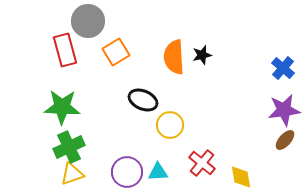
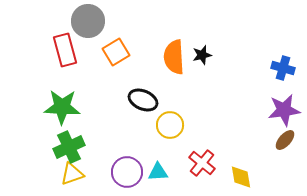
blue cross: rotated 25 degrees counterclockwise
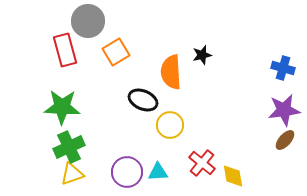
orange semicircle: moved 3 px left, 15 px down
yellow diamond: moved 8 px left, 1 px up
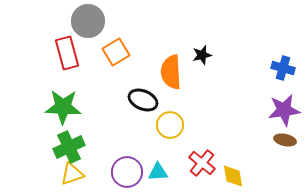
red rectangle: moved 2 px right, 3 px down
green star: moved 1 px right
brown ellipse: rotated 60 degrees clockwise
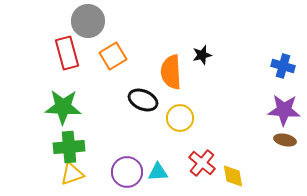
orange square: moved 3 px left, 4 px down
blue cross: moved 2 px up
purple star: rotated 12 degrees clockwise
yellow circle: moved 10 px right, 7 px up
green cross: rotated 20 degrees clockwise
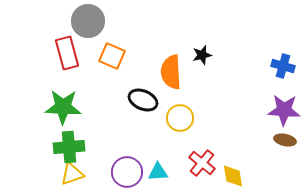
orange square: moved 1 px left; rotated 36 degrees counterclockwise
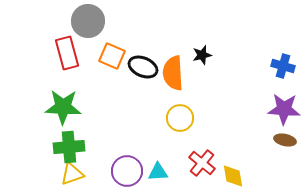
orange semicircle: moved 2 px right, 1 px down
black ellipse: moved 33 px up
purple star: moved 1 px up
purple circle: moved 1 px up
